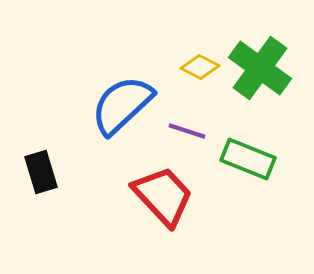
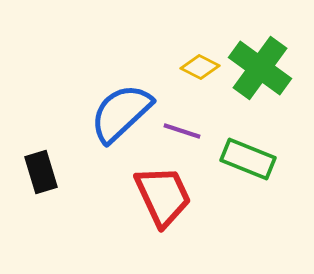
blue semicircle: moved 1 px left, 8 px down
purple line: moved 5 px left
red trapezoid: rotated 18 degrees clockwise
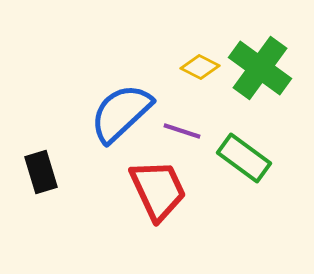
green rectangle: moved 4 px left, 1 px up; rotated 14 degrees clockwise
red trapezoid: moved 5 px left, 6 px up
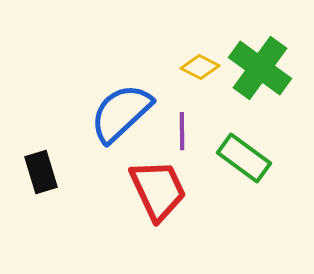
purple line: rotated 72 degrees clockwise
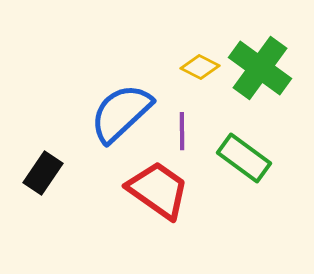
black rectangle: moved 2 px right, 1 px down; rotated 51 degrees clockwise
red trapezoid: rotated 30 degrees counterclockwise
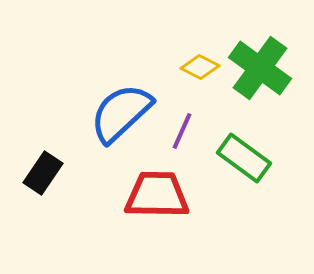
purple line: rotated 24 degrees clockwise
red trapezoid: moved 1 px left, 5 px down; rotated 34 degrees counterclockwise
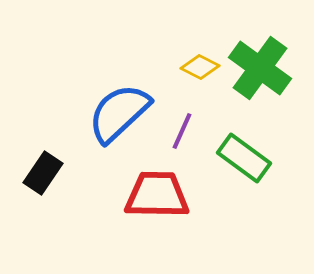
blue semicircle: moved 2 px left
